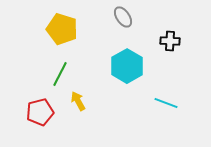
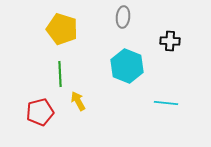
gray ellipse: rotated 40 degrees clockwise
cyan hexagon: rotated 8 degrees counterclockwise
green line: rotated 30 degrees counterclockwise
cyan line: rotated 15 degrees counterclockwise
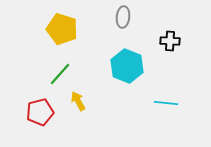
green line: rotated 45 degrees clockwise
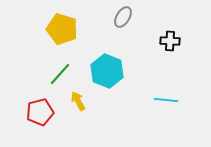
gray ellipse: rotated 25 degrees clockwise
cyan hexagon: moved 20 px left, 5 px down
cyan line: moved 3 px up
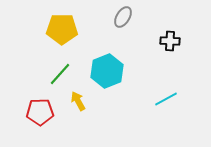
yellow pentagon: rotated 16 degrees counterclockwise
cyan hexagon: rotated 16 degrees clockwise
cyan line: moved 1 px up; rotated 35 degrees counterclockwise
red pentagon: rotated 12 degrees clockwise
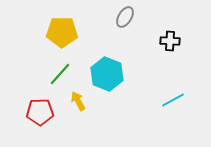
gray ellipse: moved 2 px right
yellow pentagon: moved 3 px down
cyan hexagon: moved 3 px down; rotated 16 degrees counterclockwise
cyan line: moved 7 px right, 1 px down
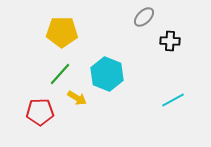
gray ellipse: moved 19 px right; rotated 15 degrees clockwise
yellow arrow: moved 1 px left, 3 px up; rotated 150 degrees clockwise
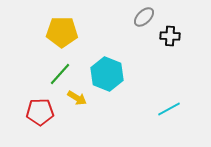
black cross: moved 5 px up
cyan line: moved 4 px left, 9 px down
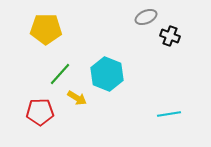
gray ellipse: moved 2 px right; rotated 20 degrees clockwise
yellow pentagon: moved 16 px left, 3 px up
black cross: rotated 18 degrees clockwise
cyan line: moved 5 px down; rotated 20 degrees clockwise
